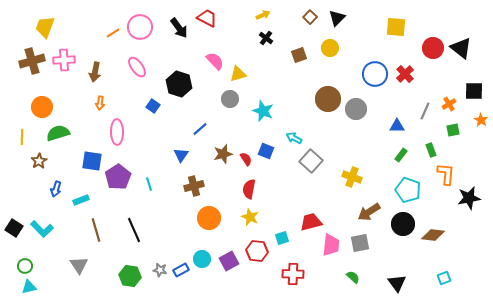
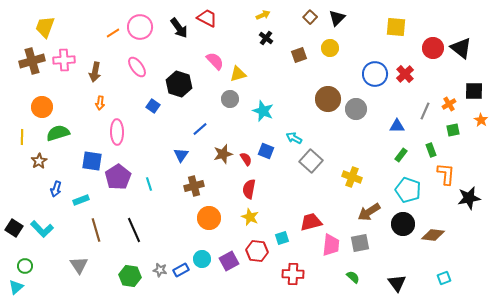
cyan triangle at (29, 287): moved 13 px left; rotated 28 degrees counterclockwise
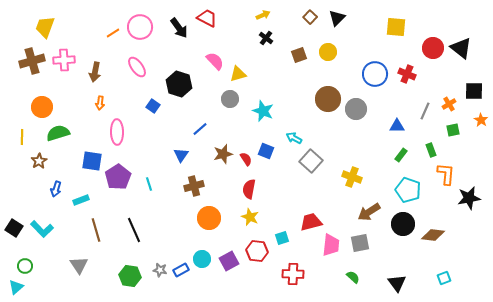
yellow circle at (330, 48): moved 2 px left, 4 px down
red cross at (405, 74): moved 2 px right; rotated 24 degrees counterclockwise
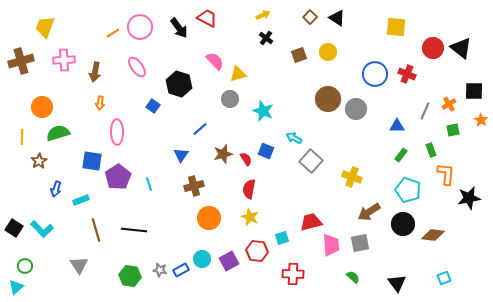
black triangle at (337, 18): rotated 42 degrees counterclockwise
brown cross at (32, 61): moved 11 px left
black line at (134, 230): rotated 60 degrees counterclockwise
pink trapezoid at (331, 245): rotated 10 degrees counterclockwise
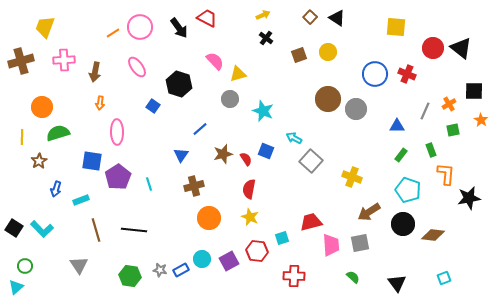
red cross at (293, 274): moved 1 px right, 2 px down
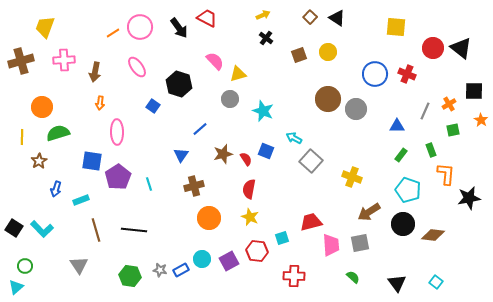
cyan square at (444, 278): moved 8 px left, 4 px down; rotated 32 degrees counterclockwise
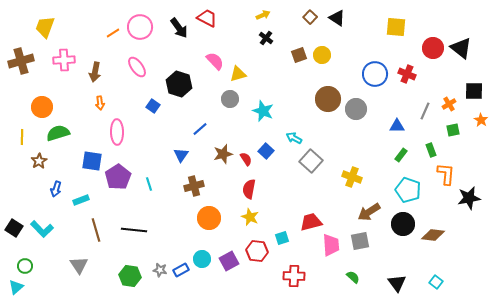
yellow circle at (328, 52): moved 6 px left, 3 px down
orange arrow at (100, 103): rotated 16 degrees counterclockwise
blue square at (266, 151): rotated 21 degrees clockwise
gray square at (360, 243): moved 2 px up
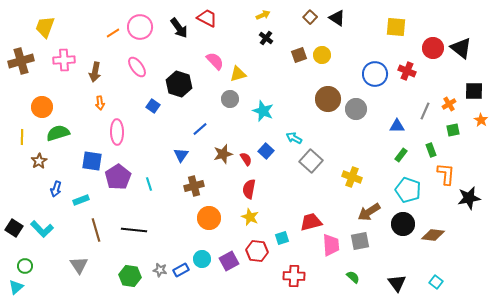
red cross at (407, 74): moved 3 px up
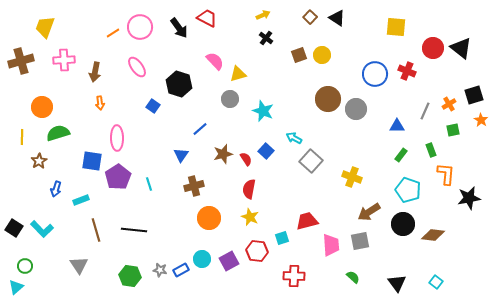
black square at (474, 91): moved 4 px down; rotated 18 degrees counterclockwise
pink ellipse at (117, 132): moved 6 px down
red trapezoid at (311, 222): moved 4 px left, 1 px up
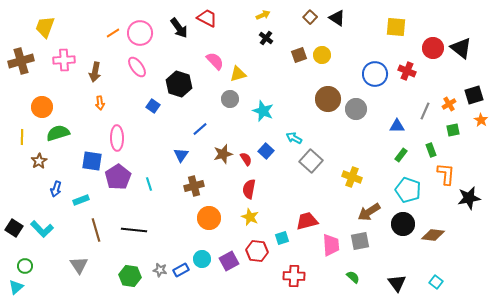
pink circle at (140, 27): moved 6 px down
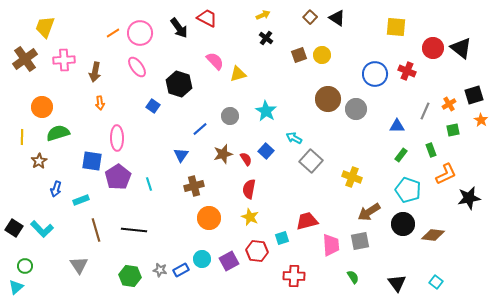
brown cross at (21, 61): moved 4 px right, 2 px up; rotated 20 degrees counterclockwise
gray circle at (230, 99): moved 17 px down
cyan star at (263, 111): moved 3 px right; rotated 10 degrees clockwise
orange L-shape at (446, 174): rotated 60 degrees clockwise
green semicircle at (353, 277): rotated 16 degrees clockwise
